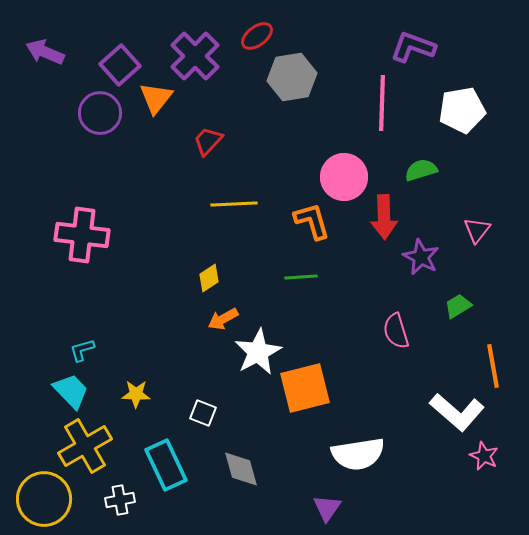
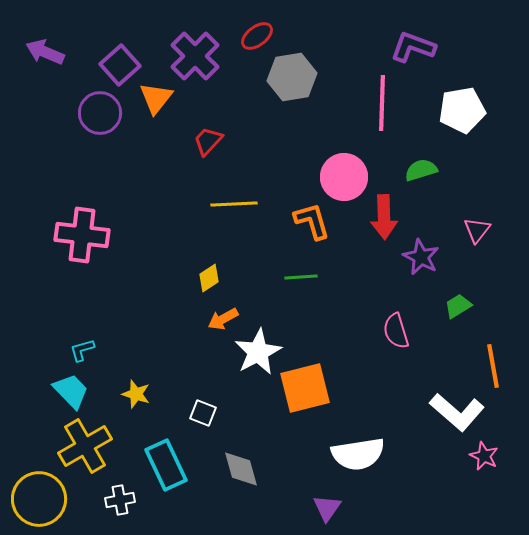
yellow star: rotated 16 degrees clockwise
yellow circle: moved 5 px left
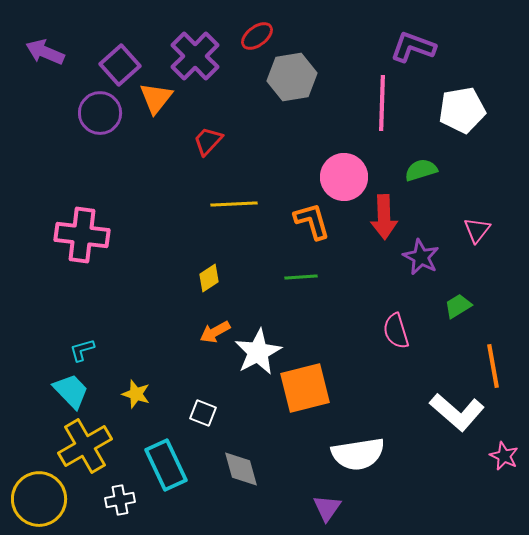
orange arrow: moved 8 px left, 13 px down
pink star: moved 20 px right
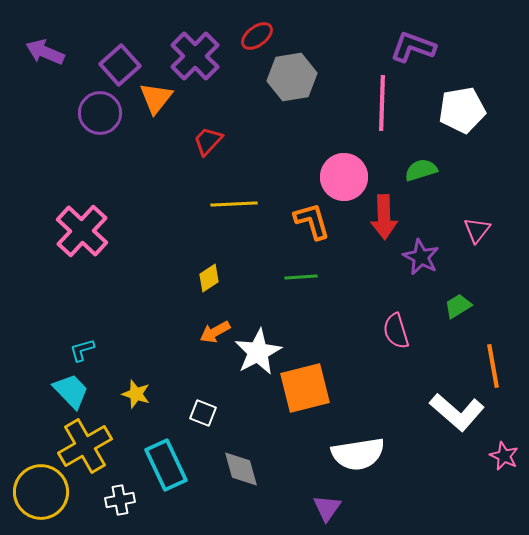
pink cross: moved 4 px up; rotated 36 degrees clockwise
yellow circle: moved 2 px right, 7 px up
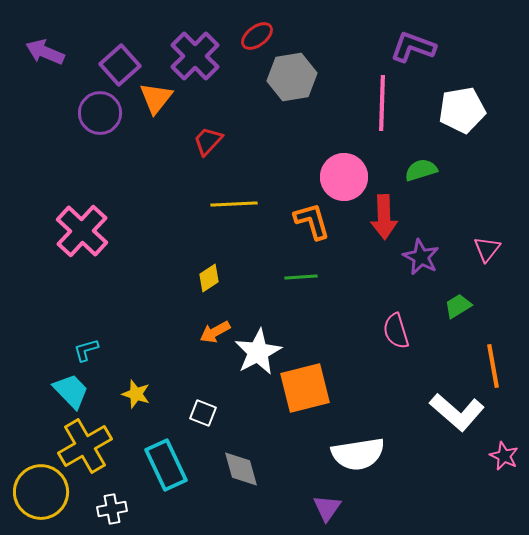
pink triangle: moved 10 px right, 19 px down
cyan L-shape: moved 4 px right
white cross: moved 8 px left, 9 px down
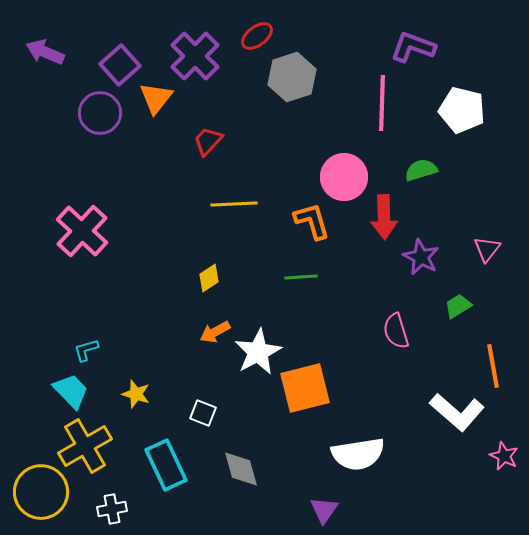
gray hexagon: rotated 9 degrees counterclockwise
white pentagon: rotated 24 degrees clockwise
purple triangle: moved 3 px left, 2 px down
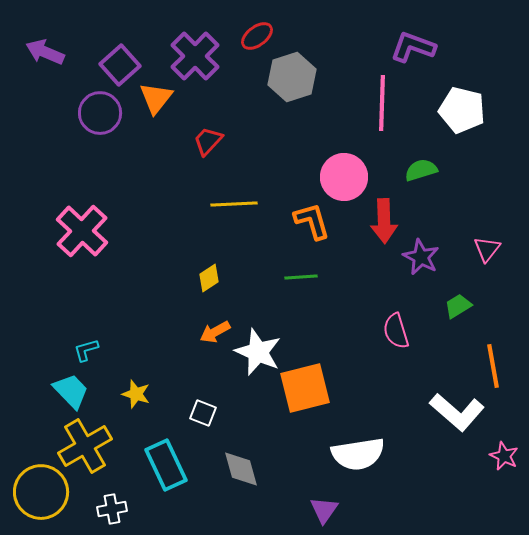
red arrow: moved 4 px down
white star: rotated 21 degrees counterclockwise
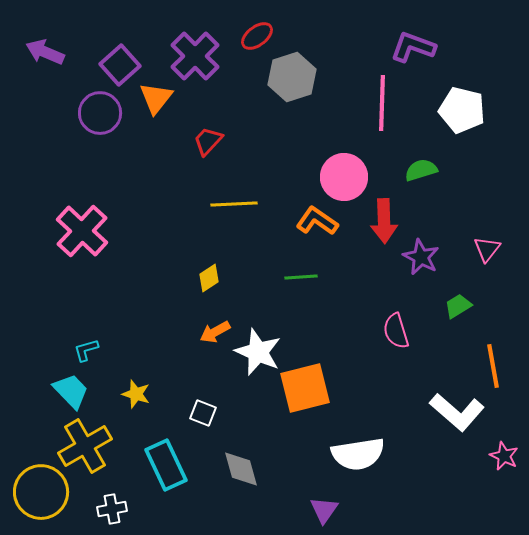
orange L-shape: moved 5 px right; rotated 39 degrees counterclockwise
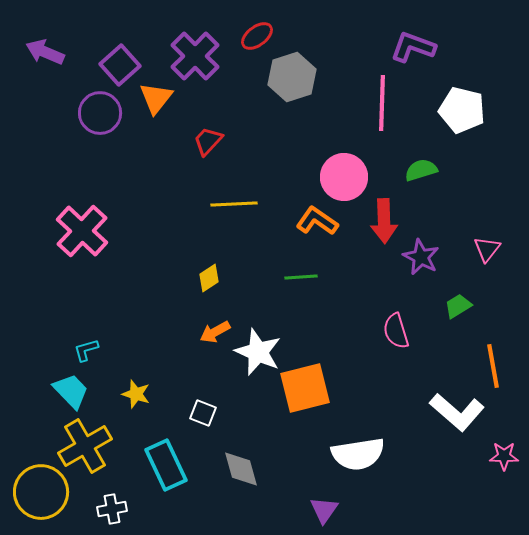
pink star: rotated 24 degrees counterclockwise
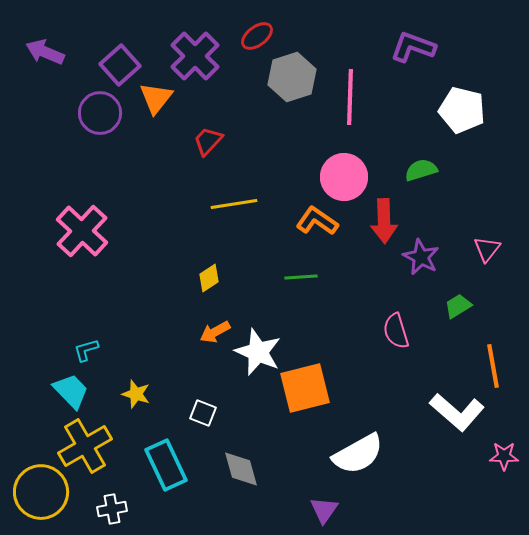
pink line: moved 32 px left, 6 px up
yellow line: rotated 6 degrees counterclockwise
white semicircle: rotated 20 degrees counterclockwise
